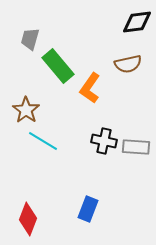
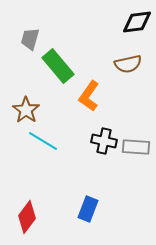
orange L-shape: moved 1 px left, 8 px down
red diamond: moved 1 px left, 2 px up; rotated 16 degrees clockwise
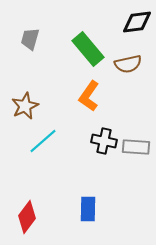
green rectangle: moved 30 px right, 17 px up
brown star: moved 1 px left, 4 px up; rotated 12 degrees clockwise
cyan line: rotated 72 degrees counterclockwise
blue rectangle: rotated 20 degrees counterclockwise
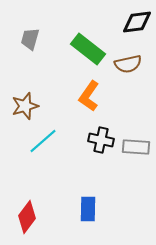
green rectangle: rotated 12 degrees counterclockwise
brown star: rotated 8 degrees clockwise
black cross: moved 3 px left, 1 px up
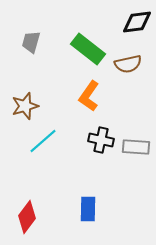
gray trapezoid: moved 1 px right, 3 px down
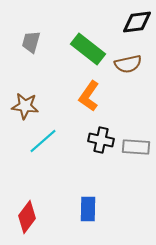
brown star: rotated 24 degrees clockwise
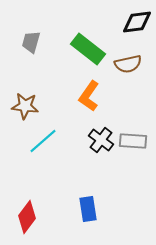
black cross: rotated 25 degrees clockwise
gray rectangle: moved 3 px left, 6 px up
blue rectangle: rotated 10 degrees counterclockwise
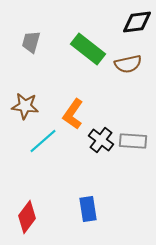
orange L-shape: moved 16 px left, 18 px down
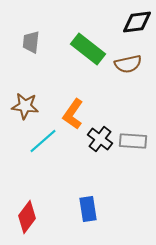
gray trapezoid: rotated 10 degrees counterclockwise
black cross: moved 1 px left, 1 px up
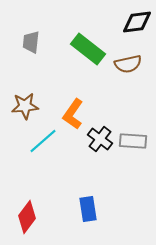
brown star: rotated 12 degrees counterclockwise
